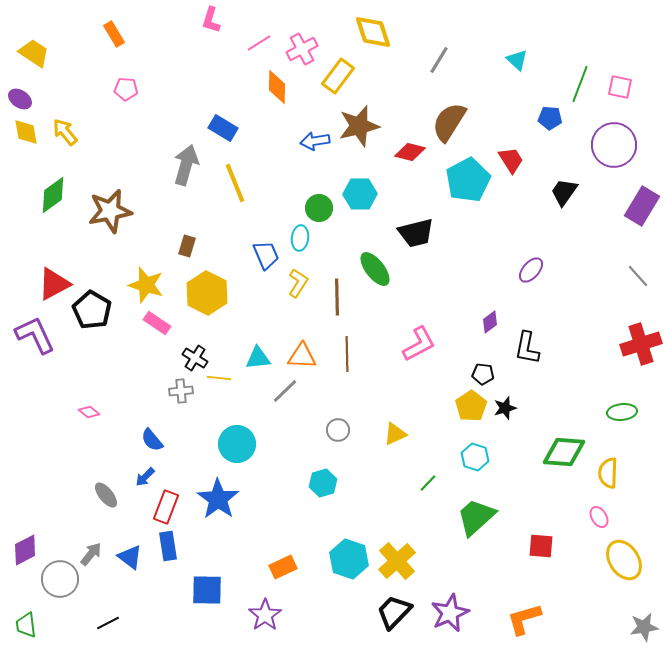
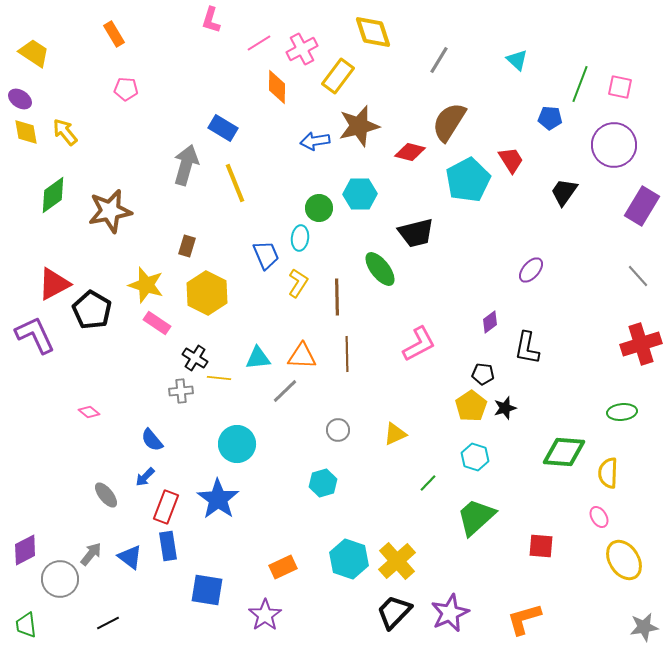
green ellipse at (375, 269): moved 5 px right
blue square at (207, 590): rotated 8 degrees clockwise
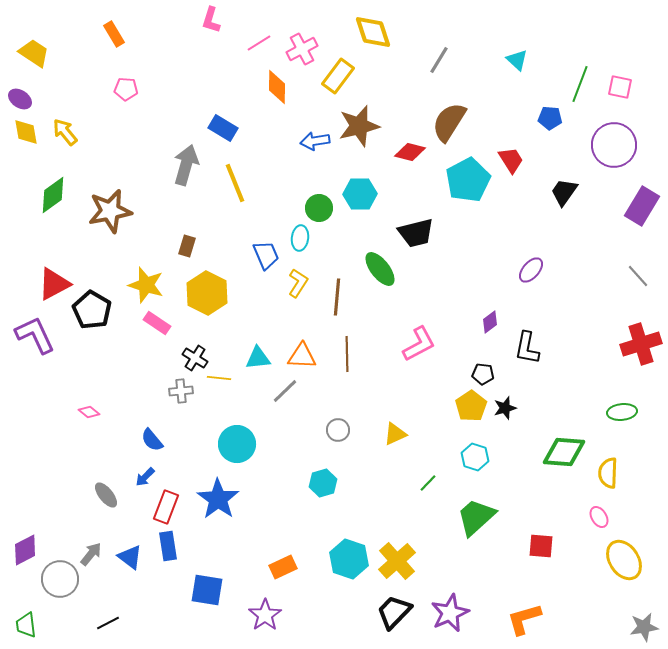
brown line at (337, 297): rotated 6 degrees clockwise
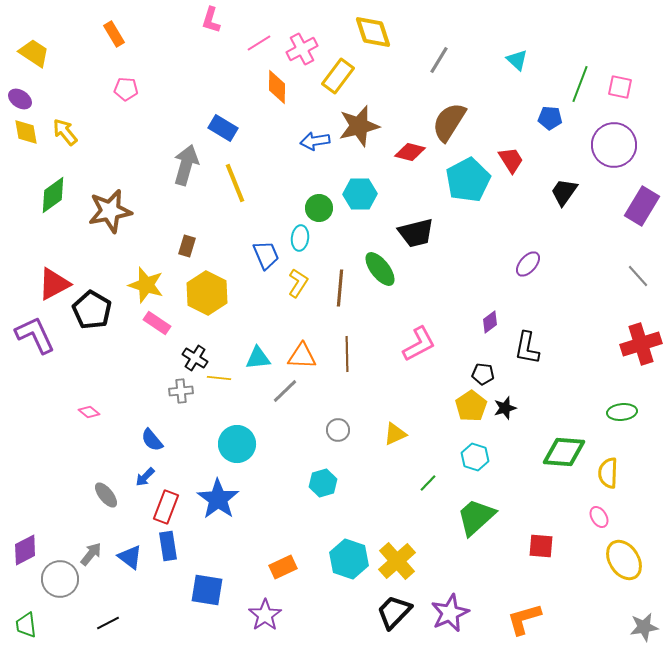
purple ellipse at (531, 270): moved 3 px left, 6 px up
brown line at (337, 297): moved 3 px right, 9 px up
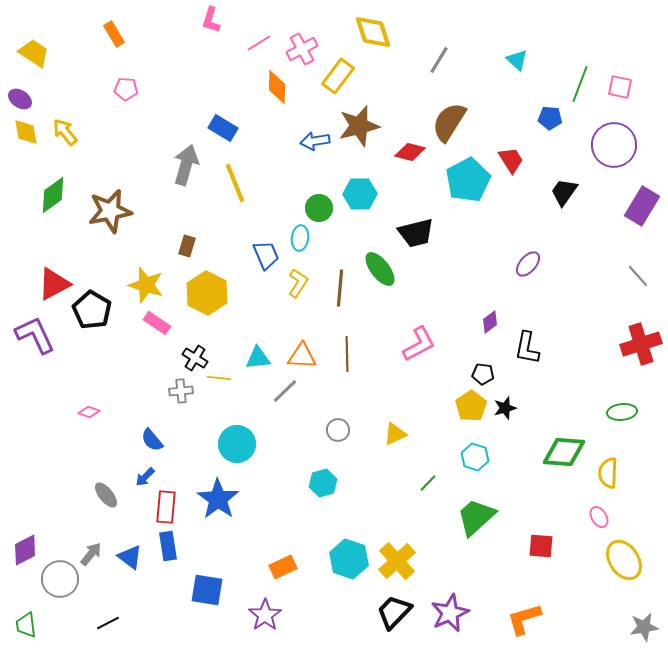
pink diamond at (89, 412): rotated 20 degrees counterclockwise
red rectangle at (166, 507): rotated 16 degrees counterclockwise
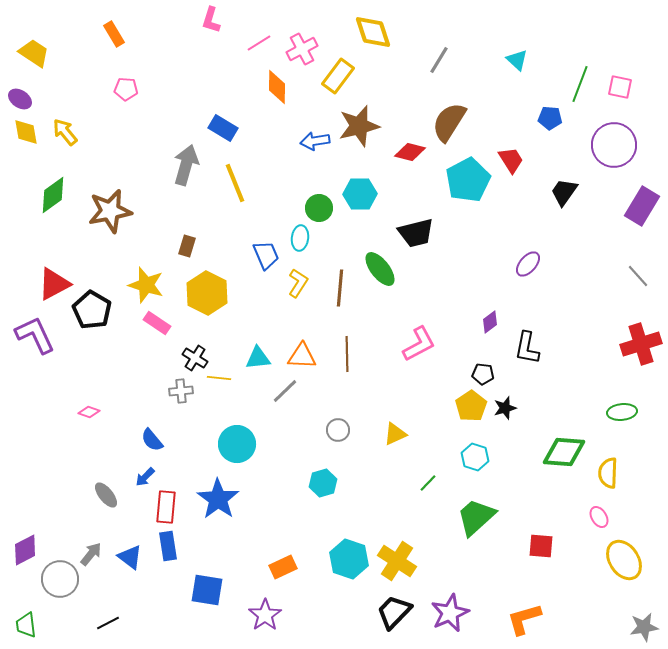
yellow cross at (397, 561): rotated 15 degrees counterclockwise
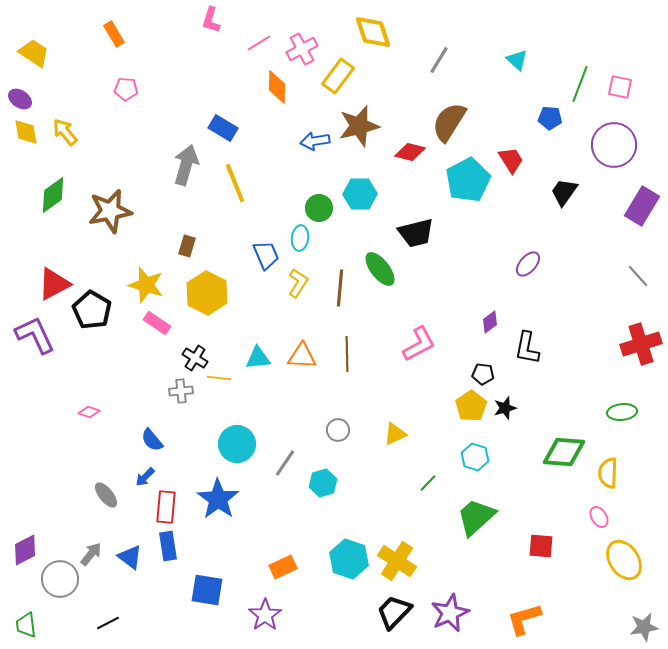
gray line at (285, 391): moved 72 px down; rotated 12 degrees counterclockwise
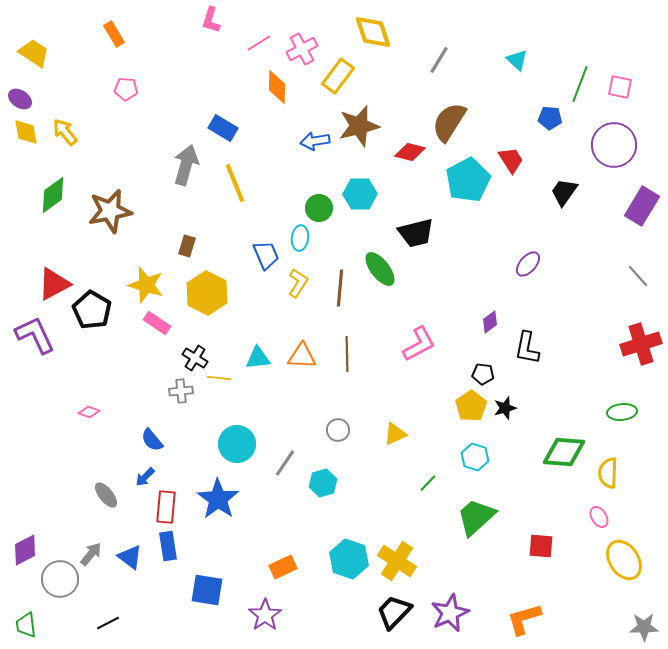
gray star at (644, 627): rotated 8 degrees clockwise
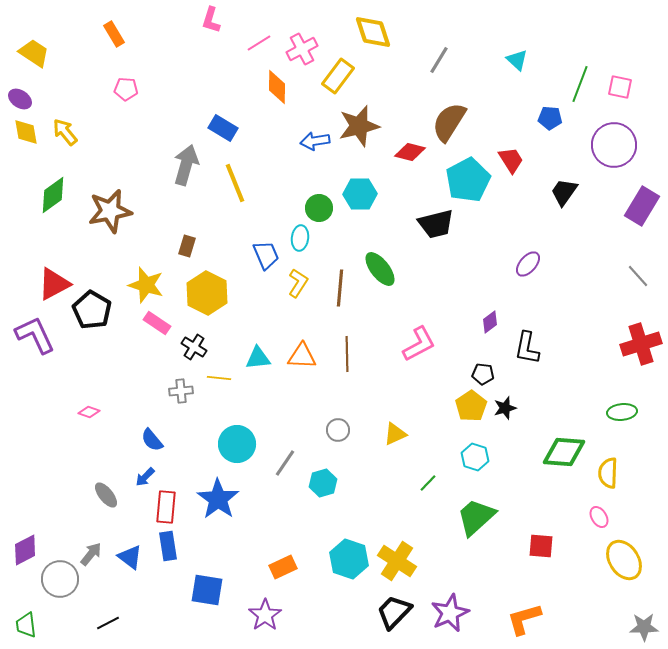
black trapezoid at (416, 233): moved 20 px right, 9 px up
black cross at (195, 358): moved 1 px left, 11 px up
